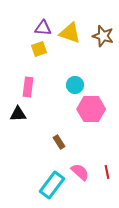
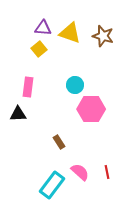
yellow square: rotated 21 degrees counterclockwise
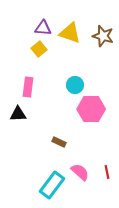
brown rectangle: rotated 32 degrees counterclockwise
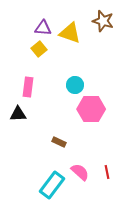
brown star: moved 15 px up
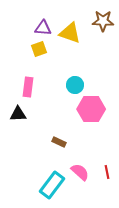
brown star: rotated 15 degrees counterclockwise
yellow square: rotated 21 degrees clockwise
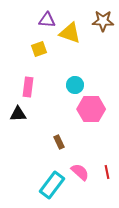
purple triangle: moved 4 px right, 8 px up
brown rectangle: rotated 40 degrees clockwise
